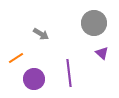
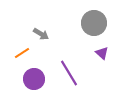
orange line: moved 6 px right, 5 px up
purple line: rotated 24 degrees counterclockwise
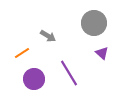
gray arrow: moved 7 px right, 2 px down
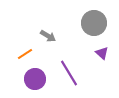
orange line: moved 3 px right, 1 px down
purple circle: moved 1 px right
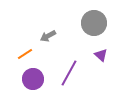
gray arrow: rotated 119 degrees clockwise
purple triangle: moved 1 px left, 2 px down
purple line: rotated 60 degrees clockwise
purple circle: moved 2 px left
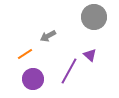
gray circle: moved 6 px up
purple triangle: moved 11 px left
purple line: moved 2 px up
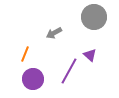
gray arrow: moved 6 px right, 3 px up
orange line: rotated 35 degrees counterclockwise
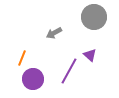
orange line: moved 3 px left, 4 px down
